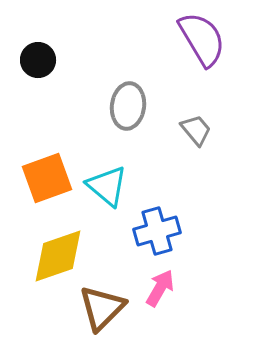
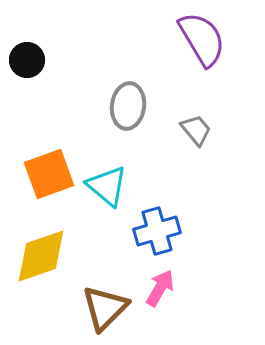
black circle: moved 11 px left
orange square: moved 2 px right, 4 px up
yellow diamond: moved 17 px left
brown triangle: moved 3 px right
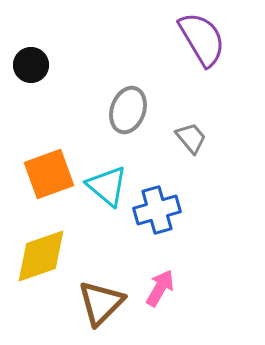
black circle: moved 4 px right, 5 px down
gray ellipse: moved 4 px down; rotated 12 degrees clockwise
gray trapezoid: moved 5 px left, 8 px down
blue cross: moved 21 px up
brown triangle: moved 4 px left, 5 px up
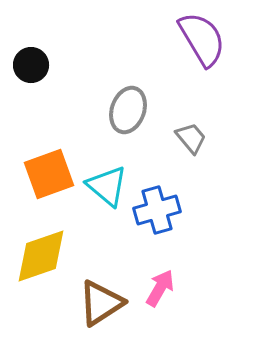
brown triangle: rotated 12 degrees clockwise
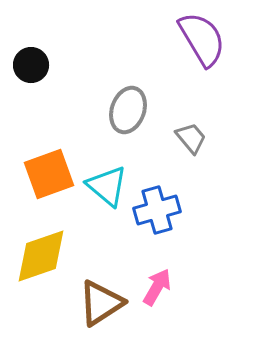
pink arrow: moved 3 px left, 1 px up
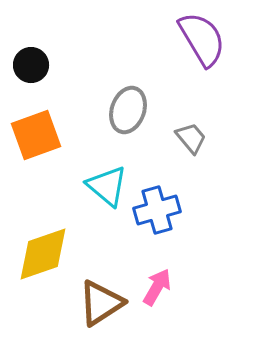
orange square: moved 13 px left, 39 px up
yellow diamond: moved 2 px right, 2 px up
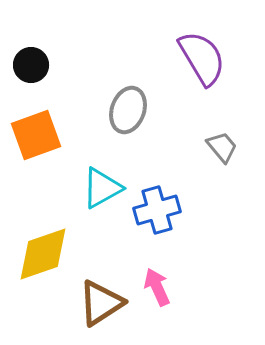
purple semicircle: moved 19 px down
gray trapezoid: moved 31 px right, 9 px down
cyan triangle: moved 5 px left, 2 px down; rotated 51 degrees clockwise
pink arrow: rotated 54 degrees counterclockwise
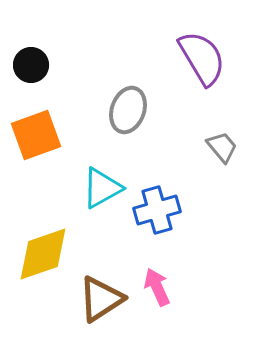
brown triangle: moved 4 px up
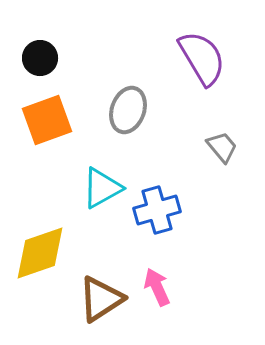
black circle: moved 9 px right, 7 px up
orange square: moved 11 px right, 15 px up
yellow diamond: moved 3 px left, 1 px up
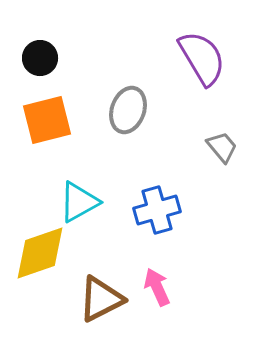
orange square: rotated 6 degrees clockwise
cyan triangle: moved 23 px left, 14 px down
brown triangle: rotated 6 degrees clockwise
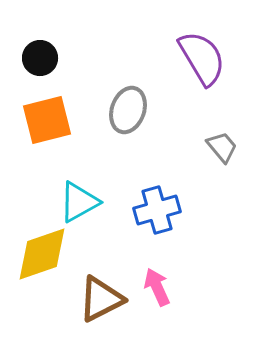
yellow diamond: moved 2 px right, 1 px down
